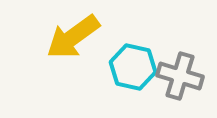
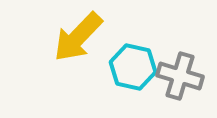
yellow arrow: moved 5 px right; rotated 10 degrees counterclockwise
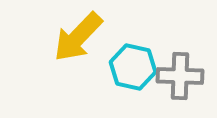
gray cross: rotated 15 degrees counterclockwise
